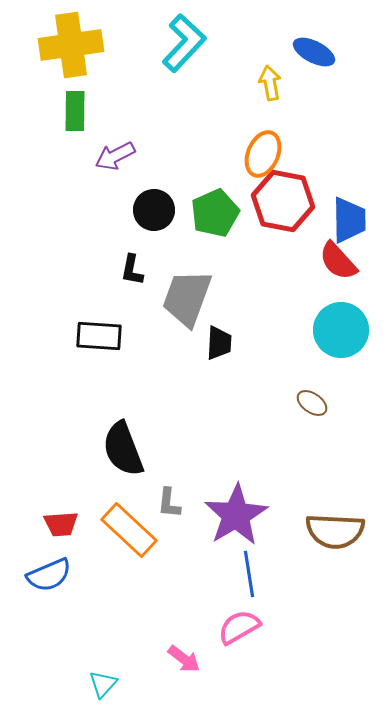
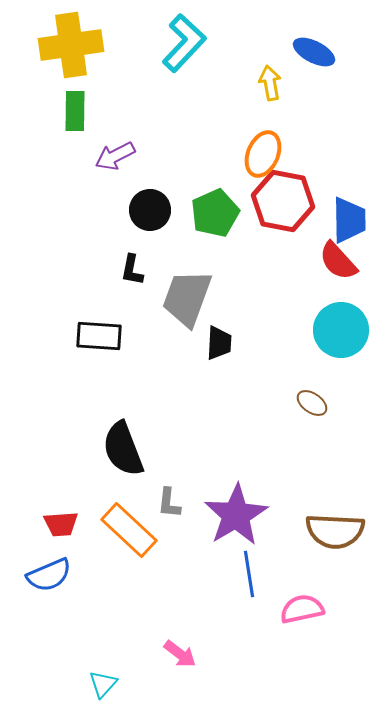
black circle: moved 4 px left
pink semicircle: moved 63 px right, 18 px up; rotated 18 degrees clockwise
pink arrow: moved 4 px left, 5 px up
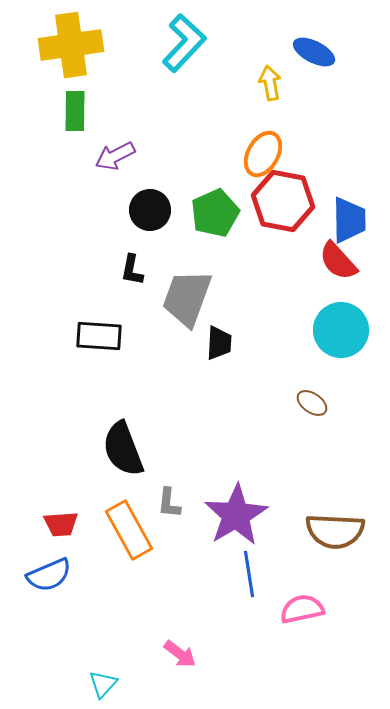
orange ellipse: rotated 6 degrees clockwise
orange rectangle: rotated 18 degrees clockwise
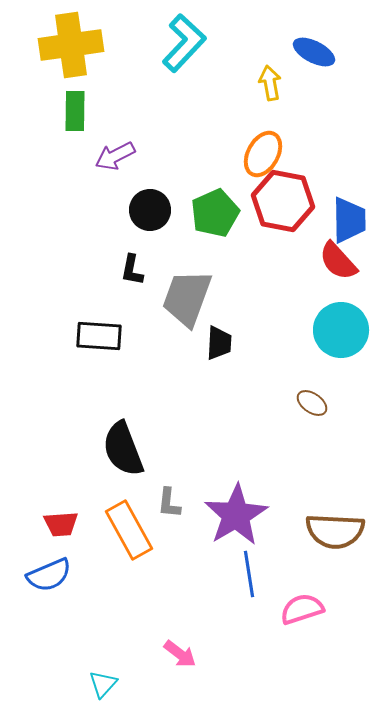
pink semicircle: rotated 6 degrees counterclockwise
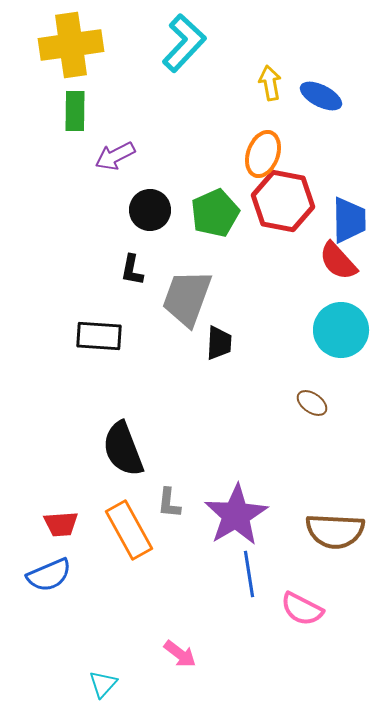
blue ellipse: moved 7 px right, 44 px down
orange ellipse: rotated 9 degrees counterclockwise
pink semicircle: rotated 135 degrees counterclockwise
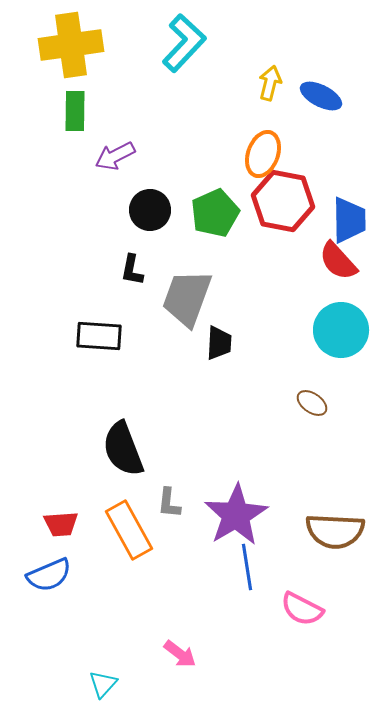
yellow arrow: rotated 24 degrees clockwise
blue line: moved 2 px left, 7 px up
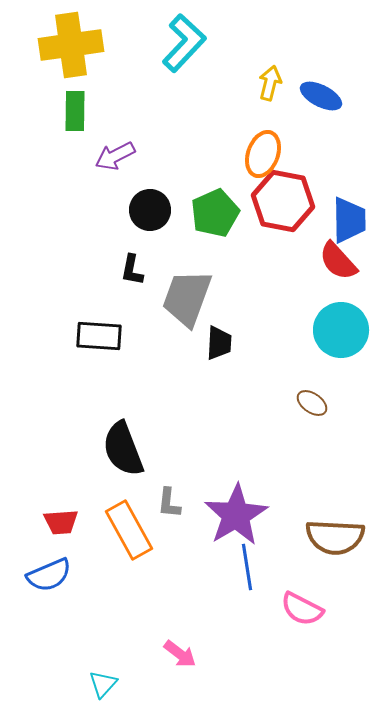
red trapezoid: moved 2 px up
brown semicircle: moved 6 px down
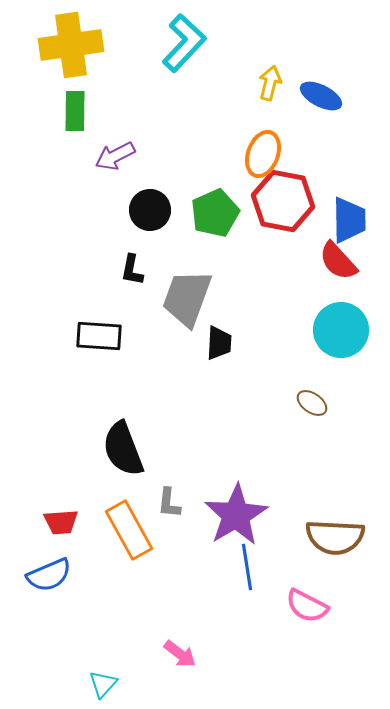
pink semicircle: moved 5 px right, 3 px up
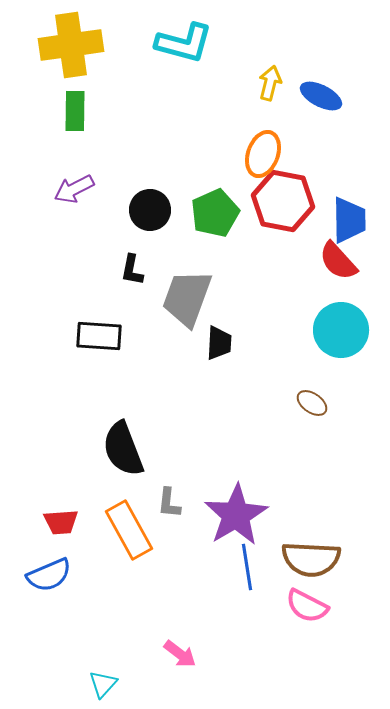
cyan L-shape: rotated 62 degrees clockwise
purple arrow: moved 41 px left, 33 px down
brown semicircle: moved 24 px left, 22 px down
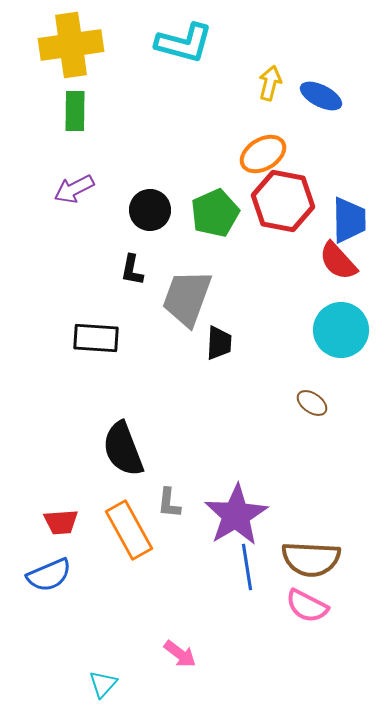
orange ellipse: rotated 39 degrees clockwise
black rectangle: moved 3 px left, 2 px down
